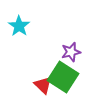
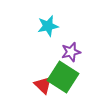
cyan star: moved 29 px right; rotated 25 degrees clockwise
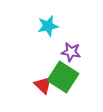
purple star: rotated 24 degrees clockwise
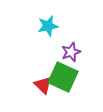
purple star: rotated 30 degrees counterclockwise
green square: rotated 8 degrees counterclockwise
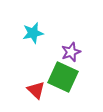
cyan star: moved 15 px left, 7 px down
red triangle: moved 7 px left, 5 px down
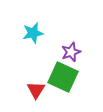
red triangle: rotated 18 degrees clockwise
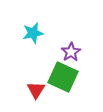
purple star: rotated 12 degrees counterclockwise
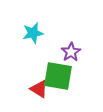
green square: moved 5 px left, 1 px up; rotated 16 degrees counterclockwise
red triangle: moved 3 px right, 1 px up; rotated 30 degrees counterclockwise
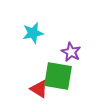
purple star: rotated 12 degrees counterclockwise
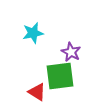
green square: moved 2 px right; rotated 16 degrees counterclockwise
red triangle: moved 2 px left, 3 px down
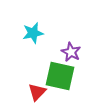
green square: rotated 20 degrees clockwise
red triangle: rotated 42 degrees clockwise
